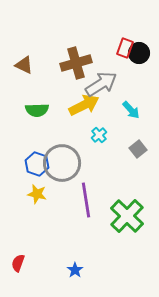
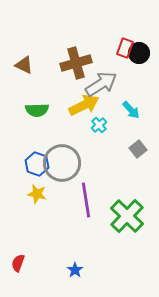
cyan cross: moved 10 px up
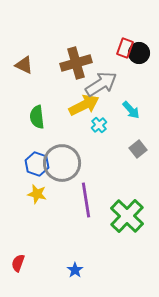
green semicircle: moved 7 px down; rotated 85 degrees clockwise
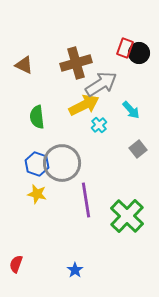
red semicircle: moved 2 px left, 1 px down
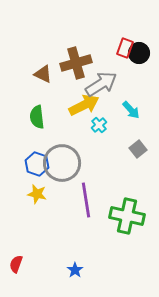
brown triangle: moved 19 px right, 9 px down
green cross: rotated 32 degrees counterclockwise
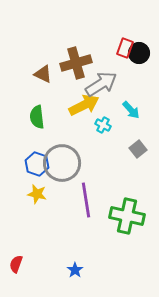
cyan cross: moved 4 px right; rotated 21 degrees counterclockwise
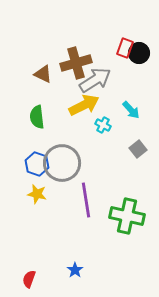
gray arrow: moved 6 px left, 4 px up
red semicircle: moved 13 px right, 15 px down
